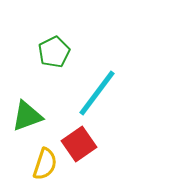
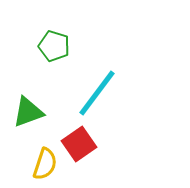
green pentagon: moved 6 px up; rotated 28 degrees counterclockwise
green triangle: moved 1 px right, 4 px up
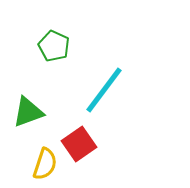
green pentagon: rotated 8 degrees clockwise
cyan line: moved 7 px right, 3 px up
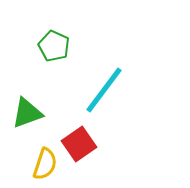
green triangle: moved 1 px left, 1 px down
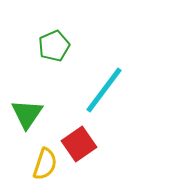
green pentagon: rotated 24 degrees clockwise
green triangle: moved 1 px down; rotated 36 degrees counterclockwise
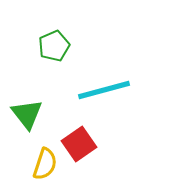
cyan line: rotated 38 degrees clockwise
green triangle: rotated 12 degrees counterclockwise
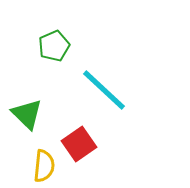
cyan line: rotated 58 degrees clockwise
green triangle: rotated 8 degrees counterclockwise
yellow semicircle: moved 1 px left, 2 px down; rotated 12 degrees counterclockwise
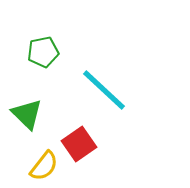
green pentagon: moved 11 px left, 6 px down; rotated 12 degrees clockwise
yellow semicircle: rotated 32 degrees clockwise
